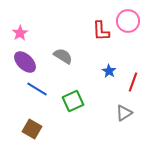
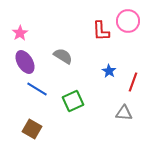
purple ellipse: rotated 15 degrees clockwise
gray triangle: rotated 36 degrees clockwise
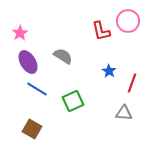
red L-shape: rotated 10 degrees counterclockwise
purple ellipse: moved 3 px right
red line: moved 1 px left, 1 px down
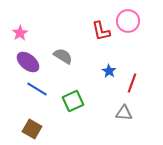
purple ellipse: rotated 20 degrees counterclockwise
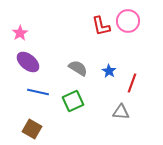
red L-shape: moved 5 px up
gray semicircle: moved 15 px right, 12 px down
blue line: moved 1 px right, 3 px down; rotated 20 degrees counterclockwise
gray triangle: moved 3 px left, 1 px up
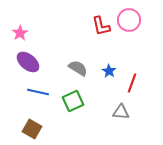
pink circle: moved 1 px right, 1 px up
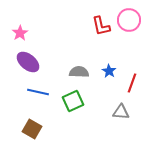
gray semicircle: moved 1 px right, 4 px down; rotated 30 degrees counterclockwise
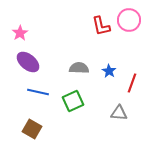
gray semicircle: moved 4 px up
gray triangle: moved 2 px left, 1 px down
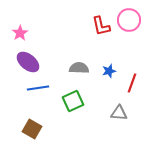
blue star: rotated 24 degrees clockwise
blue line: moved 4 px up; rotated 20 degrees counterclockwise
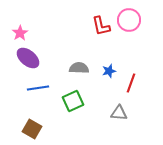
purple ellipse: moved 4 px up
red line: moved 1 px left
